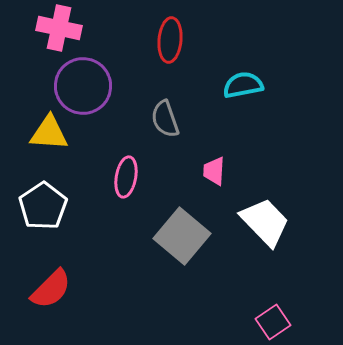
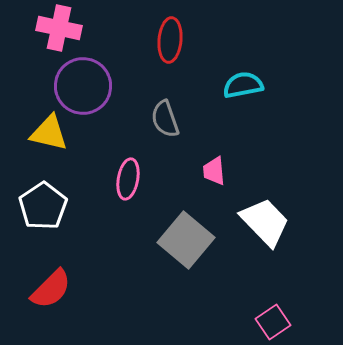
yellow triangle: rotated 9 degrees clockwise
pink trapezoid: rotated 8 degrees counterclockwise
pink ellipse: moved 2 px right, 2 px down
gray square: moved 4 px right, 4 px down
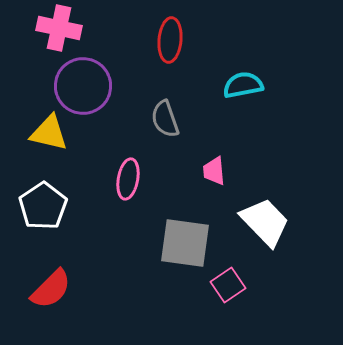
gray square: moved 1 px left, 3 px down; rotated 32 degrees counterclockwise
pink square: moved 45 px left, 37 px up
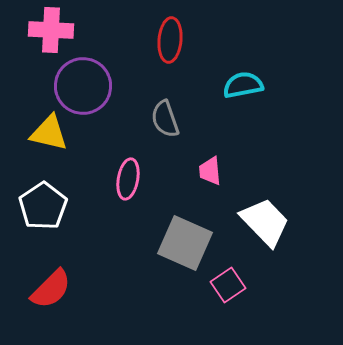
pink cross: moved 8 px left, 2 px down; rotated 9 degrees counterclockwise
pink trapezoid: moved 4 px left
gray square: rotated 16 degrees clockwise
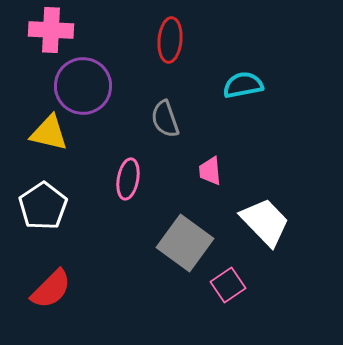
gray square: rotated 12 degrees clockwise
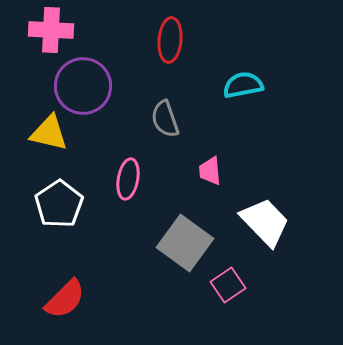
white pentagon: moved 16 px right, 2 px up
red semicircle: moved 14 px right, 10 px down
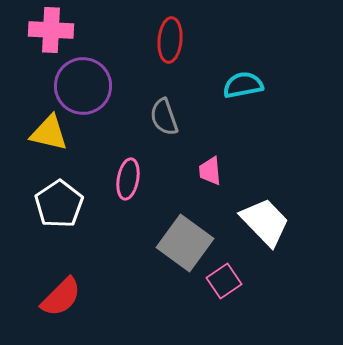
gray semicircle: moved 1 px left, 2 px up
pink square: moved 4 px left, 4 px up
red semicircle: moved 4 px left, 2 px up
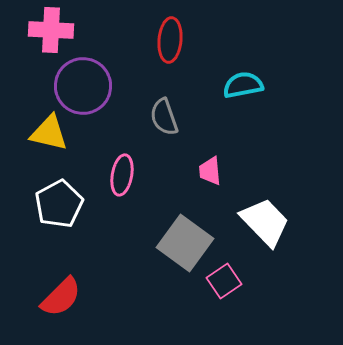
pink ellipse: moved 6 px left, 4 px up
white pentagon: rotated 6 degrees clockwise
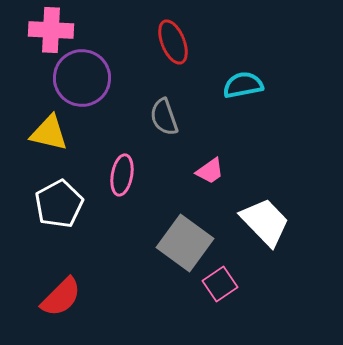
red ellipse: moved 3 px right, 2 px down; rotated 27 degrees counterclockwise
purple circle: moved 1 px left, 8 px up
pink trapezoid: rotated 120 degrees counterclockwise
pink square: moved 4 px left, 3 px down
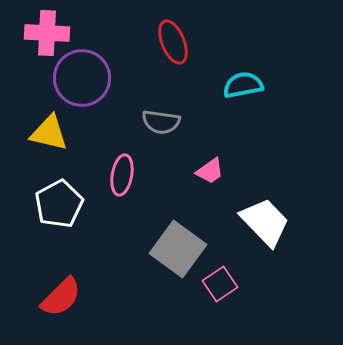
pink cross: moved 4 px left, 3 px down
gray semicircle: moved 3 px left, 5 px down; rotated 63 degrees counterclockwise
gray square: moved 7 px left, 6 px down
